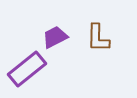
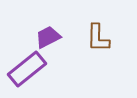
purple trapezoid: moved 7 px left
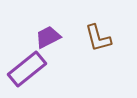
brown L-shape: rotated 16 degrees counterclockwise
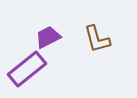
brown L-shape: moved 1 px left, 1 px down
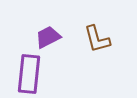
purple rectangle: moved 2 px right, 5 px down; rotated 45 degrees counterclockwise
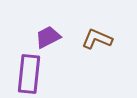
brown L-shape: rotated 128 degrees clockwise
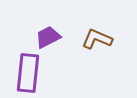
purple rectangle: moved 1 px left, 1 px up
